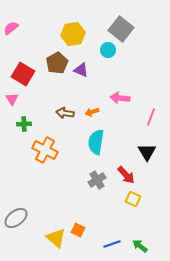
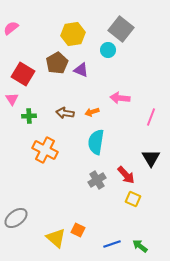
green cross: moved 5 px right, 8 px up
black triangle: moved 4 px right, 6 px down
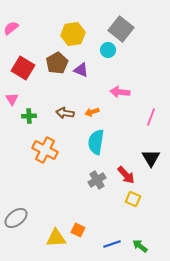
red square: moved 6 px up
pink arrow: moved 6 px up
yellow triangle: rotated 45 degrees counterclockwise
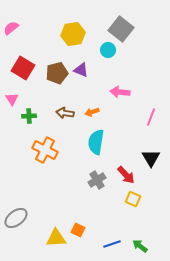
brown pentagon: moved 10 px down; rotated 15 degrees clockwise
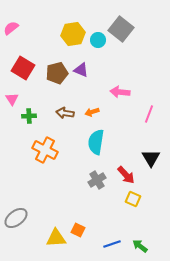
cyan circle: moved 10 px left, 10 px up
pink line: moved 2 px left, 3 px up
